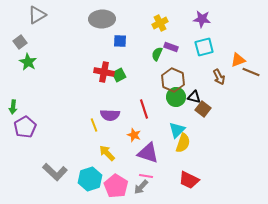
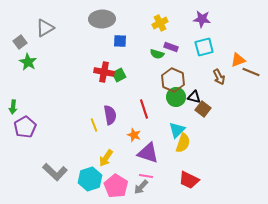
gray triangle: moved 8 px right, 13 px down
green semicircle: rotated 96 degrees counterclockwise
purple semicircle: rotated 102 degrees counterclockwise
yellow arrow: moved 1 px left, 5 px down; rotated 102 degrees counterclockwise
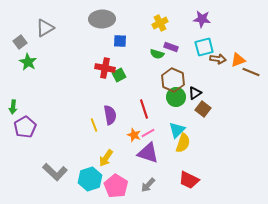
red cross: moved 1 px right, 4 px up
brown arrow: moved 1 px left, 18 px up; rotated 56 degrees counterclockwise
black triangle: moved 1 px right, 4 px up; rotated 48 degrees counterclockwise
pink line: moved 2 px right, 43 px up; rotated 40 degrees counterclockwise
gray arrow: moved 7 px right, 2 px up
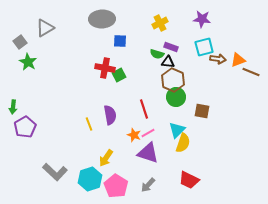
black triangle: moved 27 px left, 31 px up; rotated 40 degrees clockwise
brown square: moved 1 px left, 2 px down; rotated 28 degrees counterclockwise
yellow line: moved 5 px left, 1 px up
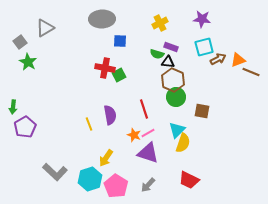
brown arrow: rotated 35 degrees counterclockwise
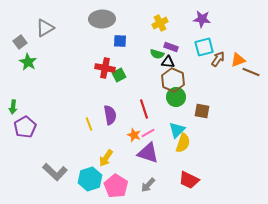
brown arrow: rotated 28 degrees counterclockwise
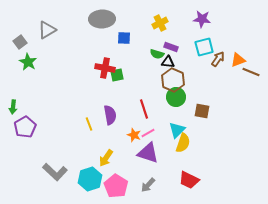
gray triangle: moved 2 px right, 2 px down
blue square: moved 4 px right, 3 px up
green square: moved 2 px left; rotated 16 degrees clockwise
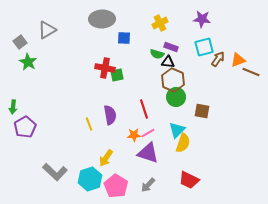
orange star: rotated 24 degrees counterclockwise
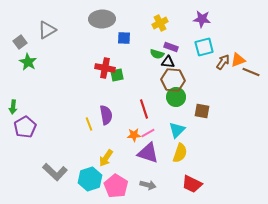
brown arrow: moved 5 px right, 3 px down
brown hexagon: rotated 20 degrees counterclockwise
purple semicircle: moved 4 px left
yellow semicircle: moved 3 px left, 10 px down
red trapezoid: moved 3 px right, 4 px down
gray arrow: rotated 119 degrees counterclockwise
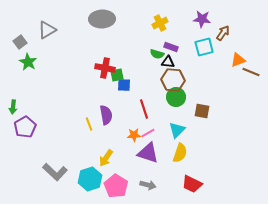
blue square: moved 47 px down
brown arrow: moved 29 px up
